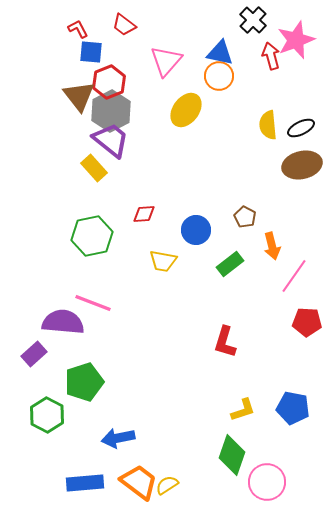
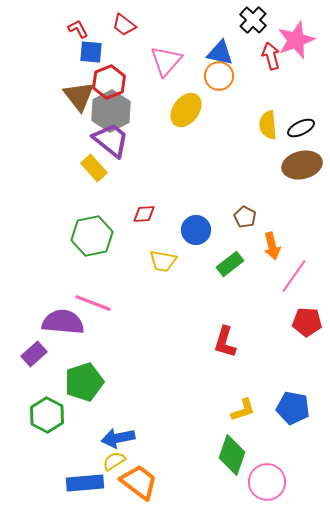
yellow semicircle at (167, 485): moved 53 px left, 24 px up
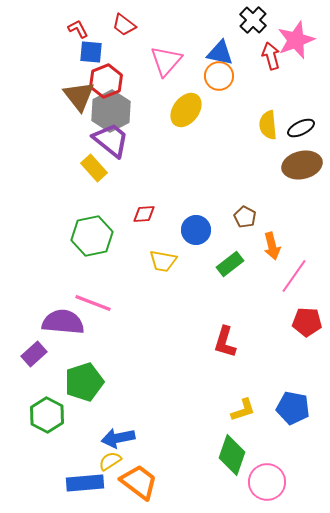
red hexagon at (109, 82): moved 3 px left, 1 px up
yellow semicircle at (114, 461): moved 4 px left
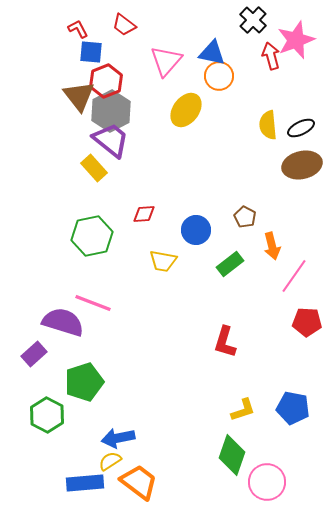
blue triangle at (220, 53): moved 8 px left
purple semicircle at (63, 322): rotated 12 degrees clockwise
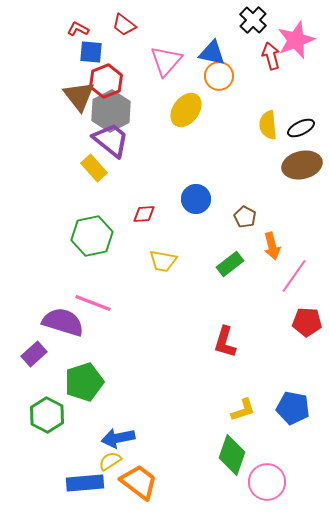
red L-shape at (78, 29): rotated 35 degrees counterclockwise
blue circle at (196, 230): moved 31 px up
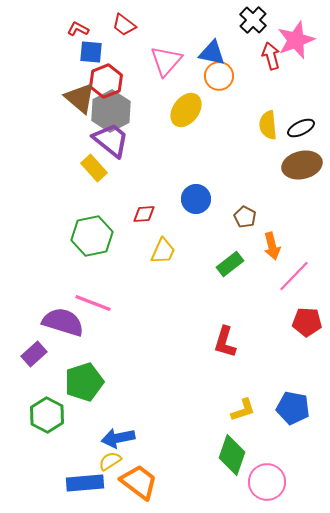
brown triangle at (79, 96): moved 1 px right, 2 px down; rotated 12 degrees counterclockwise
yellow trapezoid at (163, 261): moved 10 px up; rotated 76 degrees counterclockwise
pink line at (294, 276): rotated 9 degrees clockwise
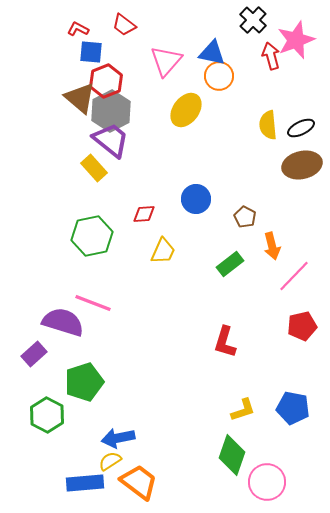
red pentagon at (307, 322): moved 5 px left, 4 px down; rotated 16 degrees counterclockwise
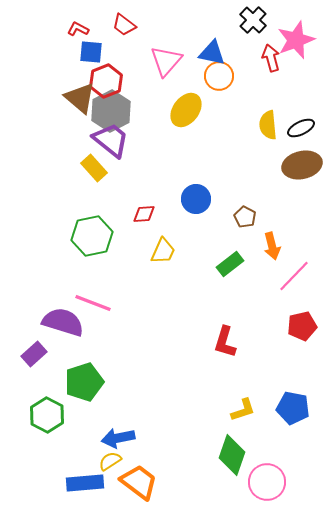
red arrow at (271, 56): moved 2 px down
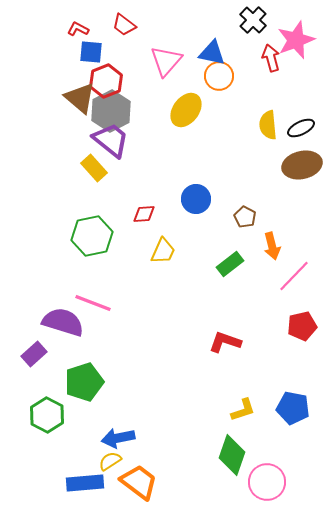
red L-shape at (225, 342): rotated 92 degrees clockwise
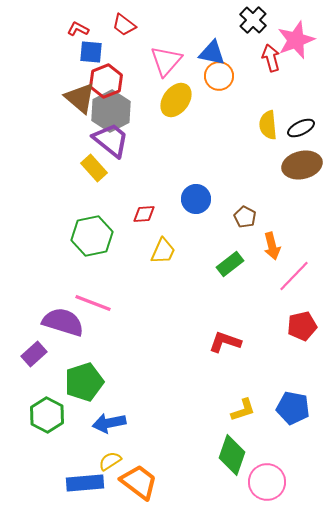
yellow ellipse at (186, 110): moved 10 px left, 10 px up
blue arrow at (118, 438): moved 9 px left, 15 px up
